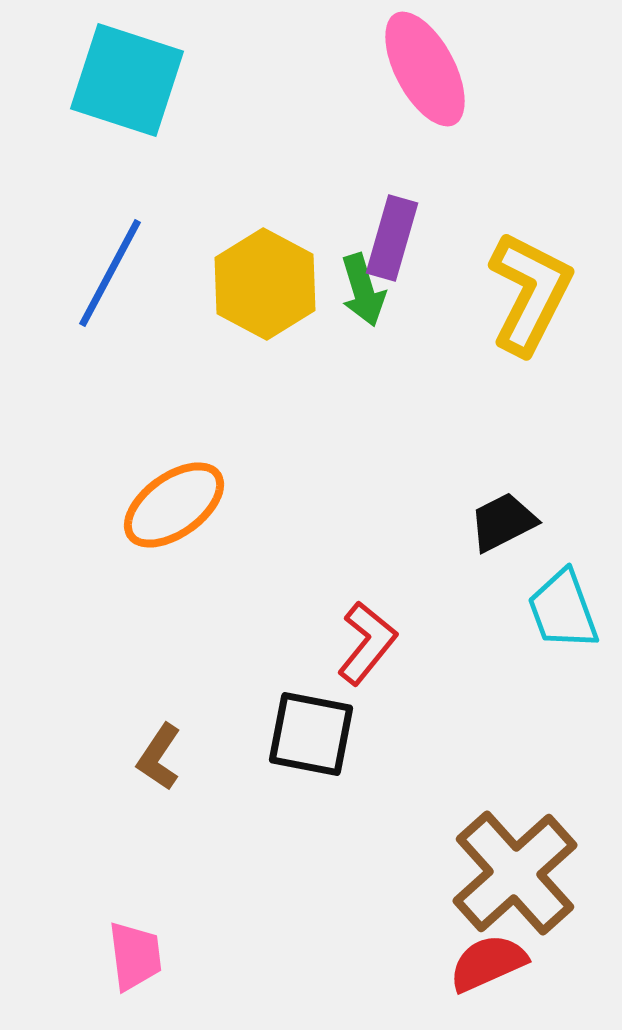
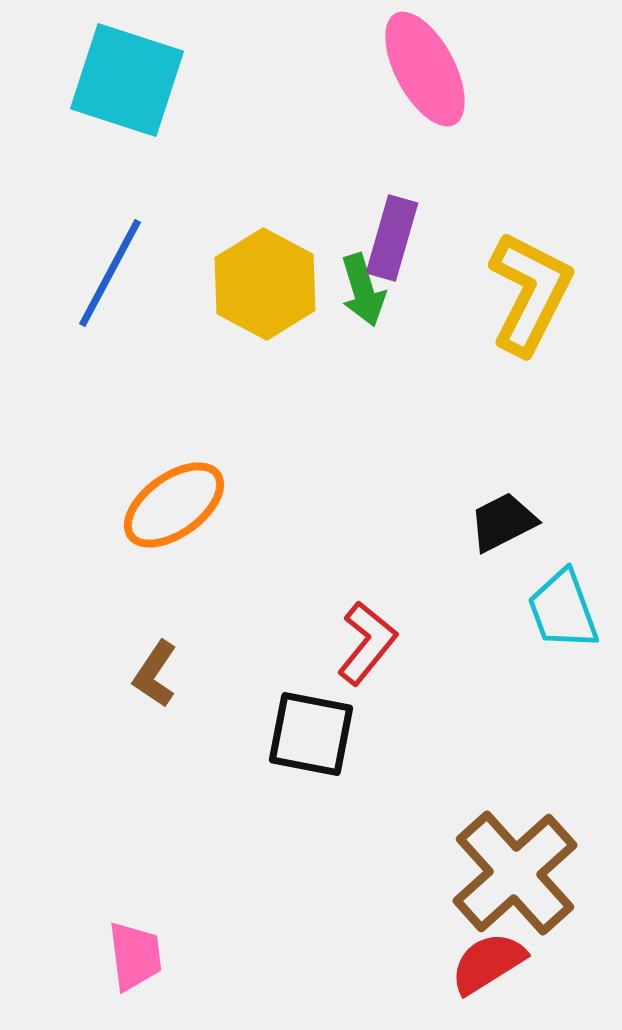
brown L-shape: moved 4 px left, 83 px up
red semicircle: rotated 8 degrees counterclockwise
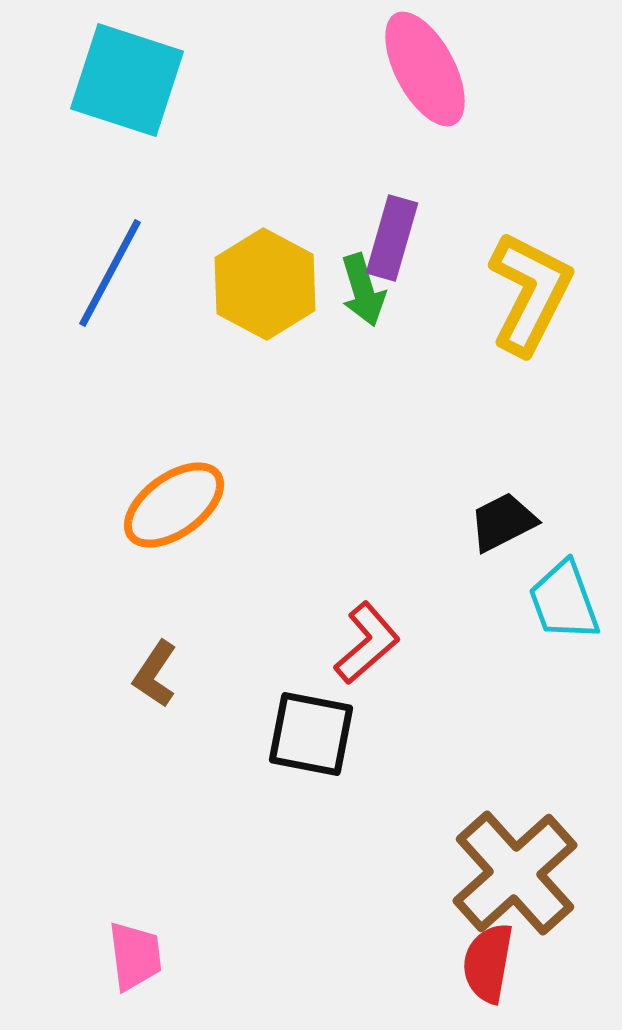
cyan trapezoid: moved 1 px right, 9 px up
red L-shape: rotated 10 degrees clockwise
red semicircle: rotated 48 degrees counterclockwise
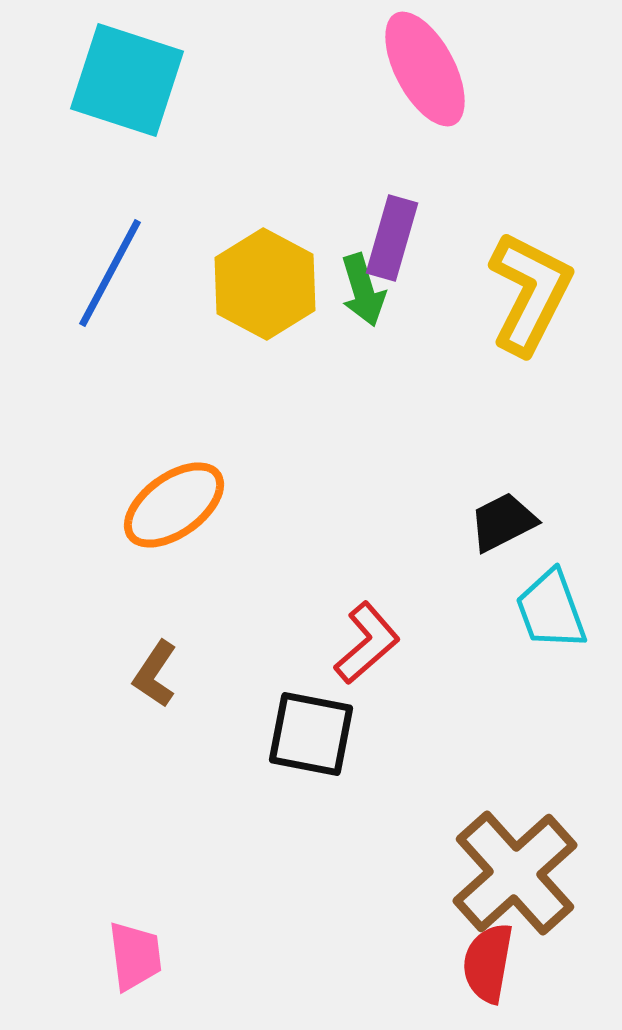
cyan trapezoid: moved 13 px left, 9 px down
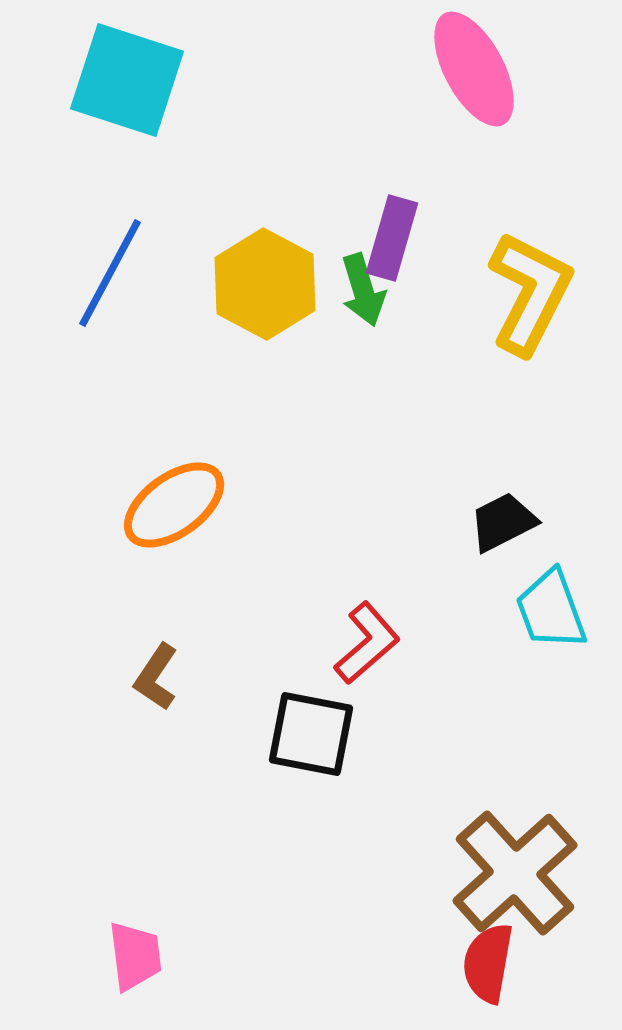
pink ellipse: moved 49 px right
brown L-shape: moved 1 px right, 3 px down
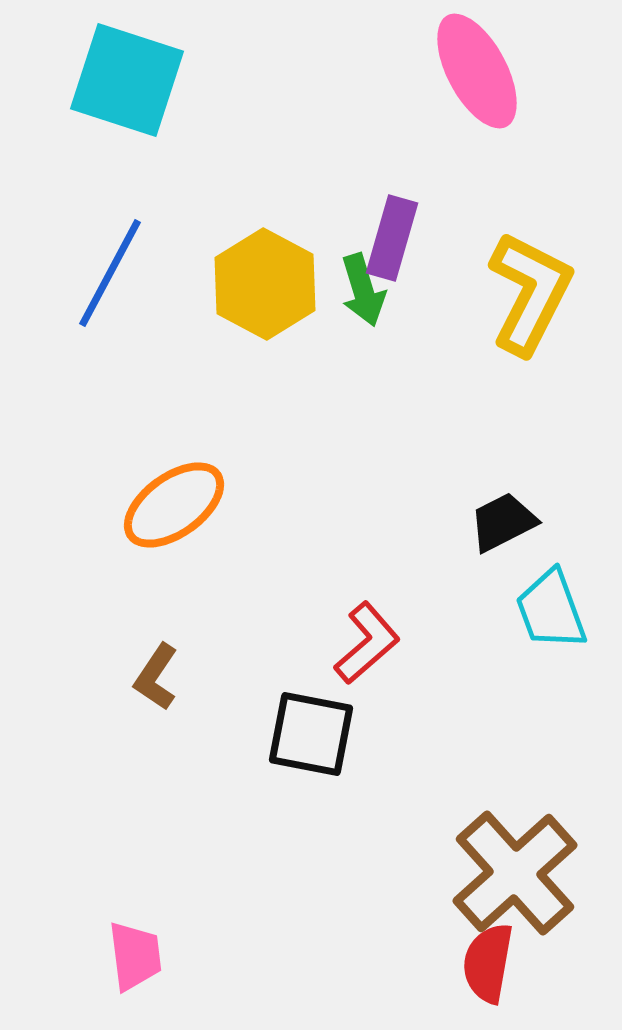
pink ellipse: moved 3 px right, 2 px down
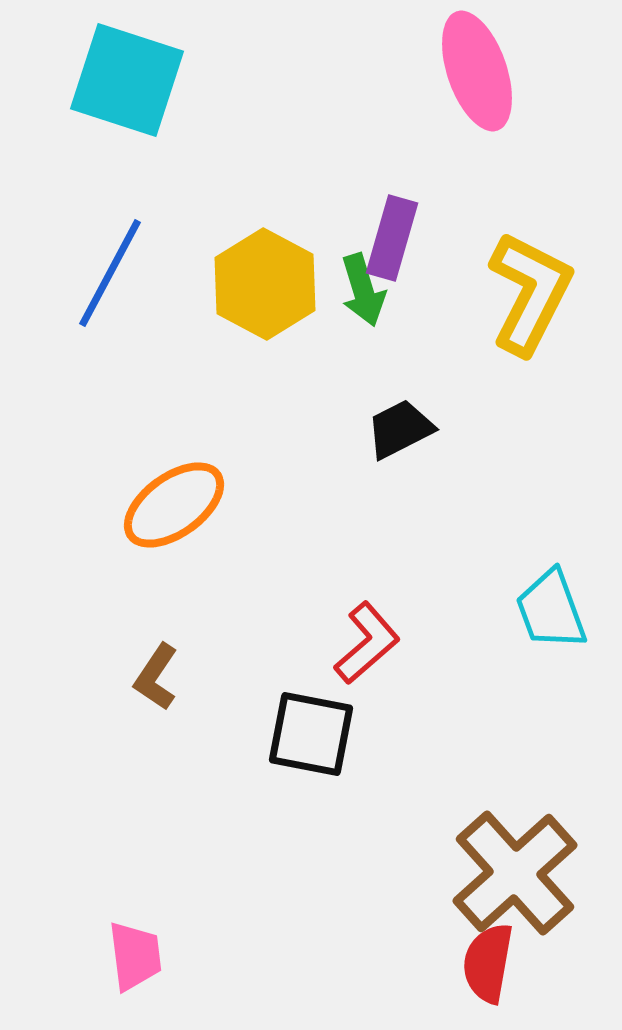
pink ellipse: rotated 9 degrees clockwise
black trapezoid: moved 103 px left, 93 px up
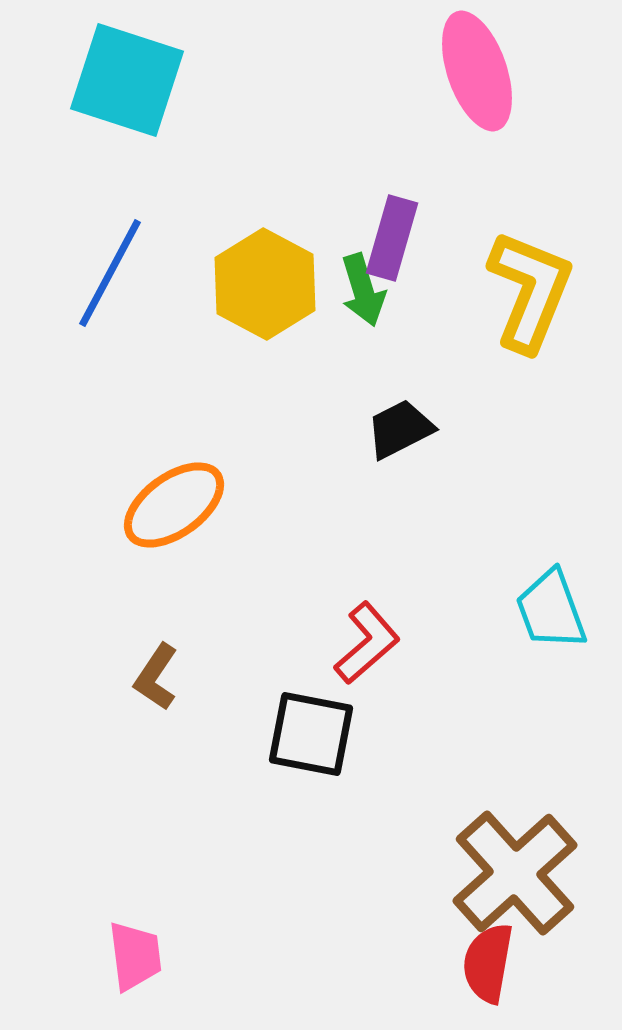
yellow L-shape: moved 2 px up; rotated 5 degrees counterclockwise
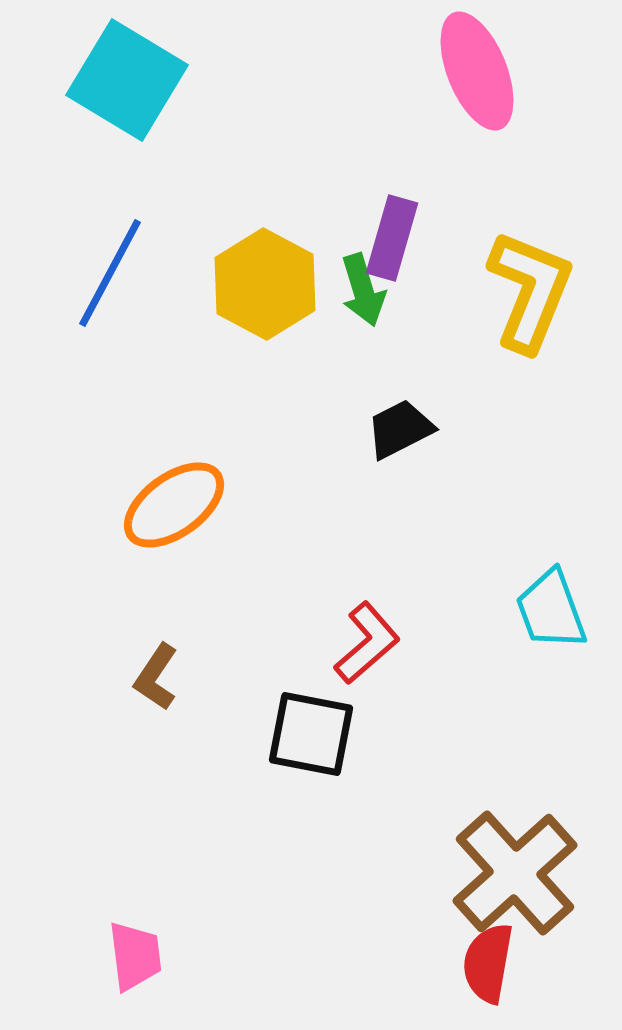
pink ellipse: rotated 3 degrees counterclockwise
cyan square: rotated 13 degrees clockwise
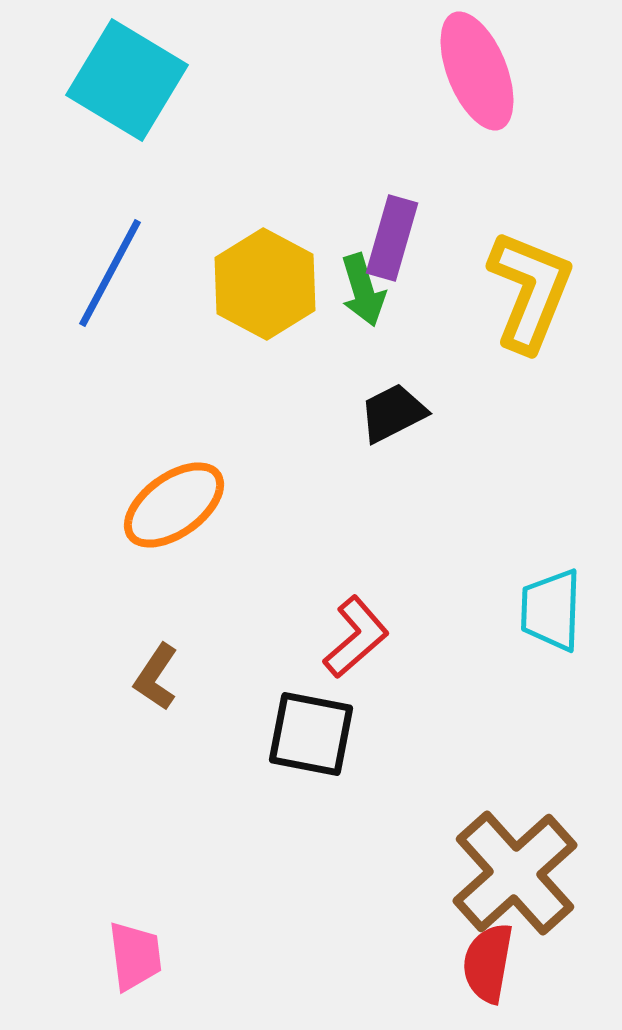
black trapezoid: moved 7 px left, 16 px up
cyan trapezoid: rotated 22 degrees clockwise
red L-shape: moved 11 px left, 6 px up
